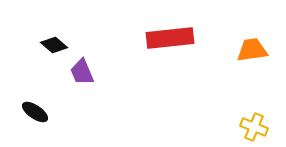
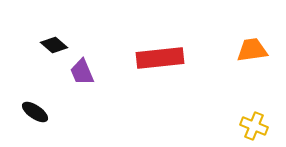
red rectangle: moved 10 px left, 20 px down
yellow cross: moved 1 px up
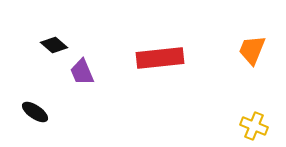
orange trapezoid: rotated 60 degrees counterclockwise
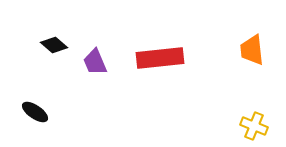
orange trapezoid: rotated 28 degrees counterclockwise
purple trapezoid: moved 13 px right, 10 px up
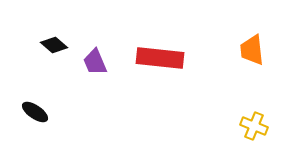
red rectangle: rotated 12 degrees clockwise
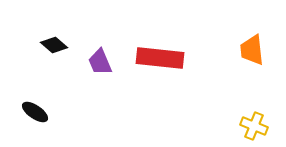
purple trapezoid: moved 5 px right
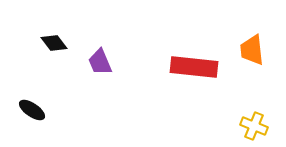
black diamond: moved 2 px up; rotated 12 degrees clockwise
red rectangle: moved 34 px right, 9 px down
black ellipse: moved 3 px left, 2 px up
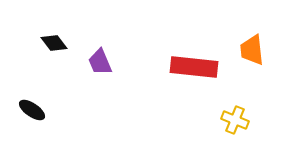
yellow cross: moved 19 px left, 6 px up
